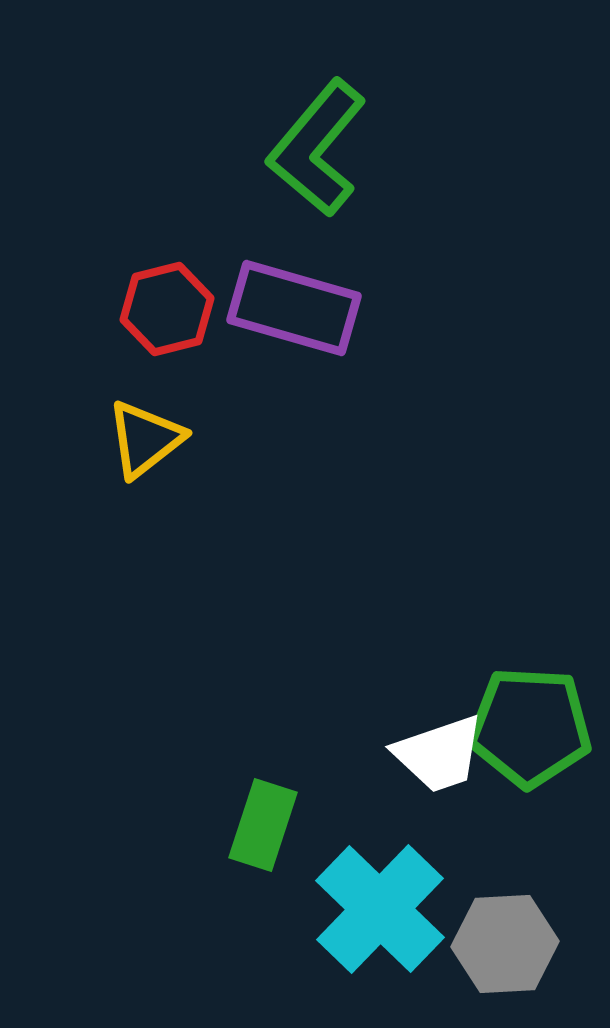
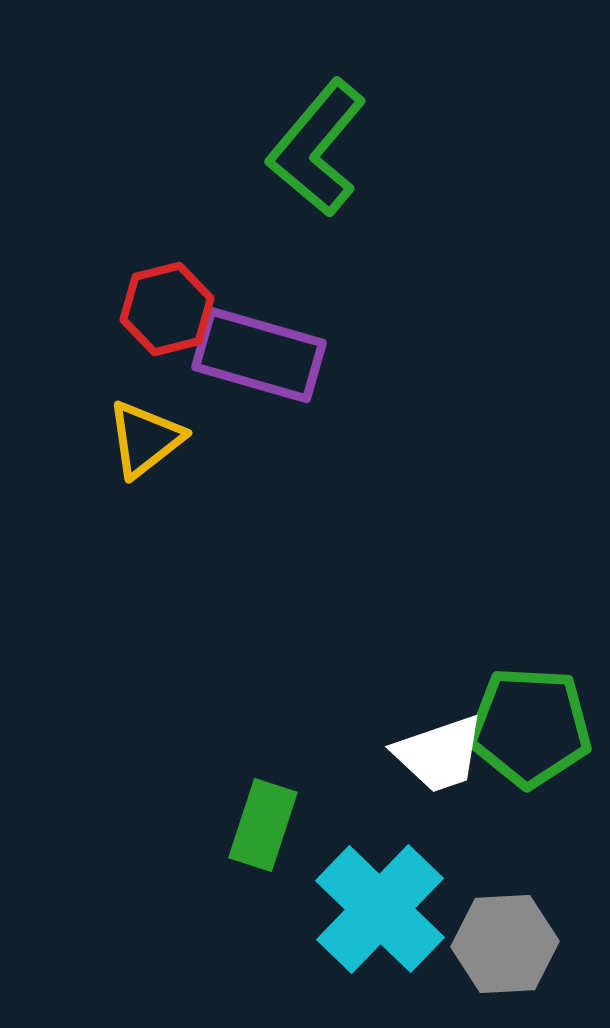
purple rectangle: moved 35 px left, 47 px down
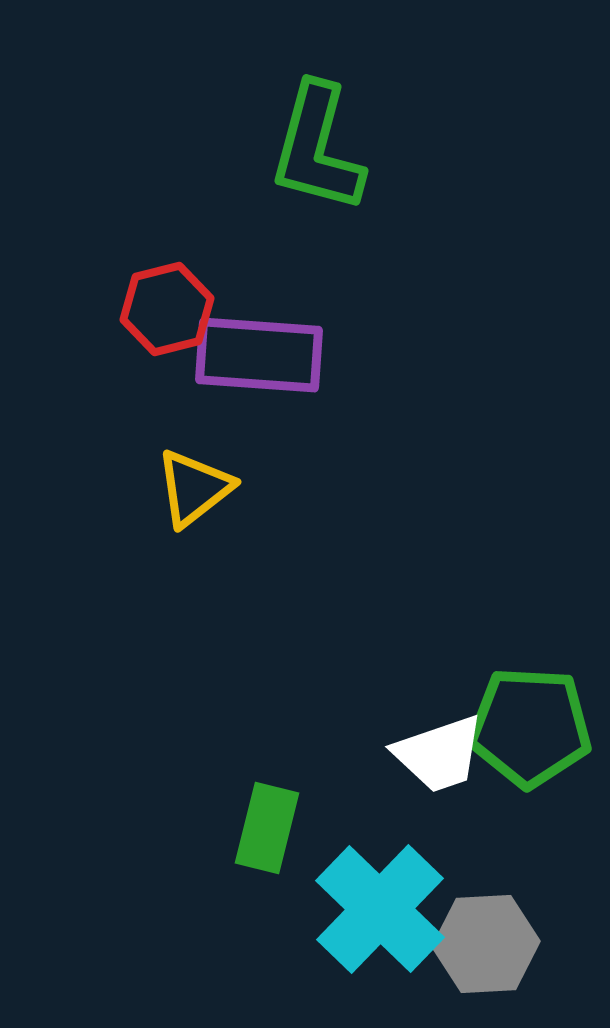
green L-shape: rotated 25 degrees counterclockwise
purple rectangle: rotated 12 degrees counterclockwise
yellow triangle: moved 49 px right, 49 px down
green rectangle: moved 4 px right, 3 px down; rotated 4 degrees counterclockwise
gray hexagon: moved 19 px left
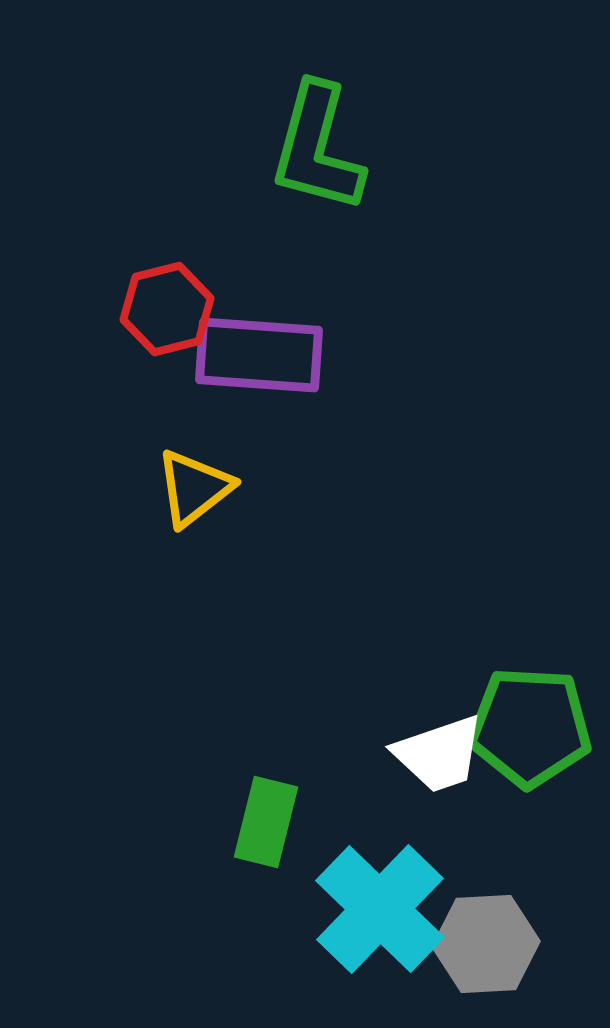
green rectangle: moved 1 px left, 6 px up
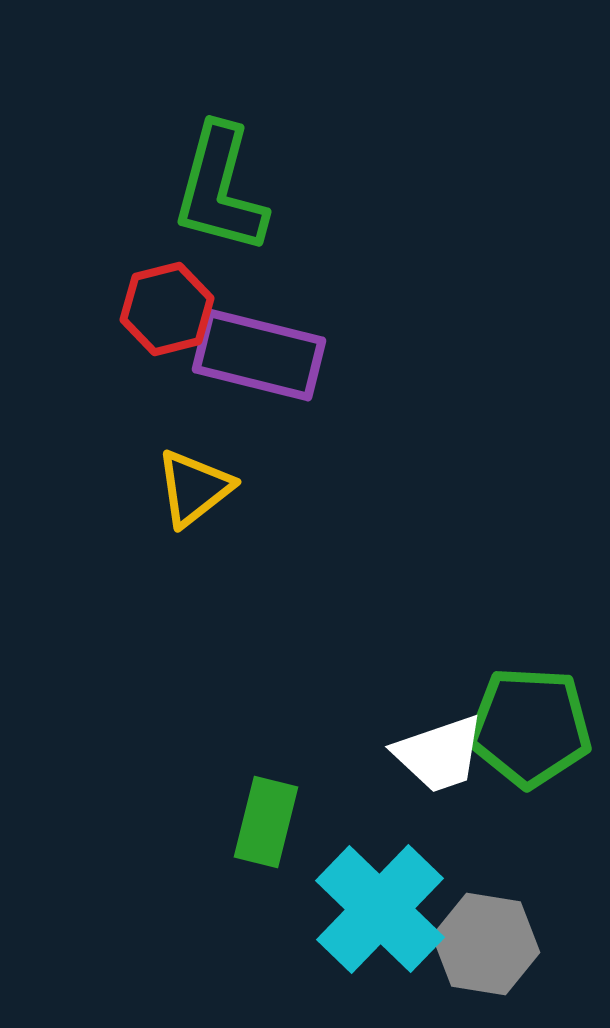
green L-shape: moved 97 px left, 41 px down
purple rectangle: rotated 10 degrees clockwise
gray hexagon: rotated 12 degrees clockwise
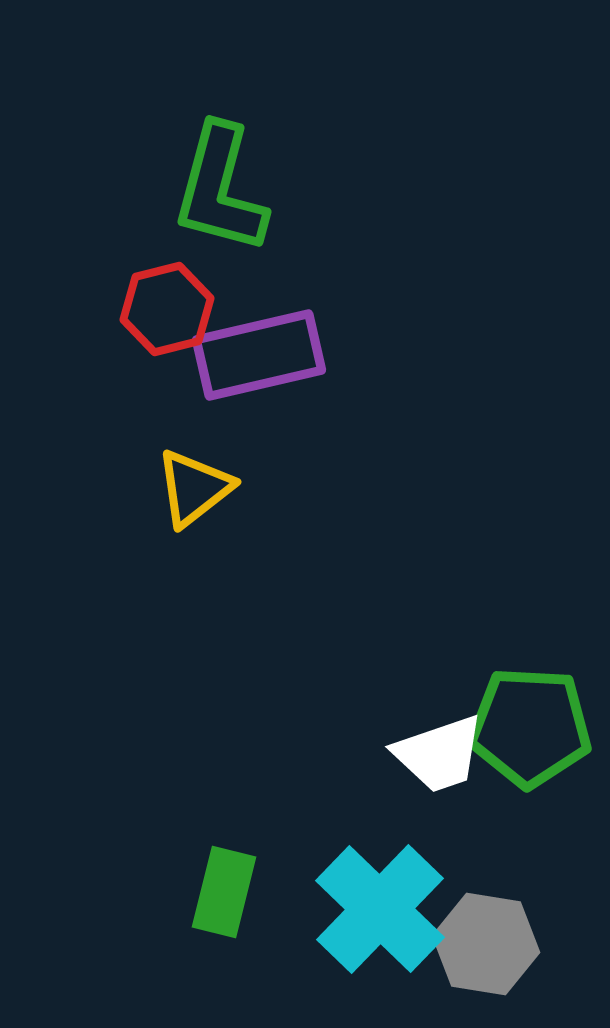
purple rectangle: rotated 27 degrees counterclockwise
green rectangle: moved 42 px left, 70 px down
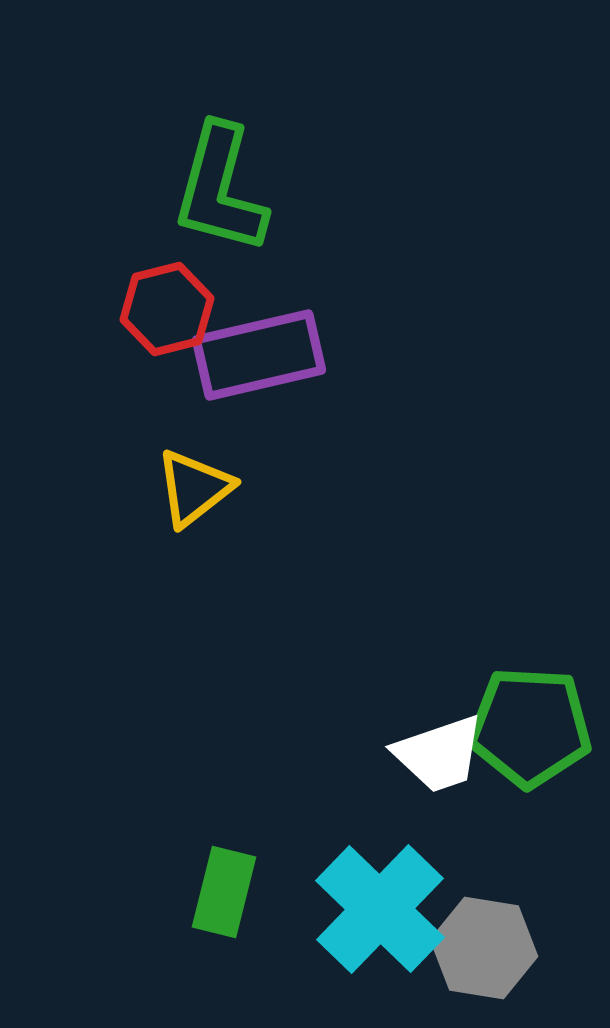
gray hexagon: moved 2 px left, 4 px down
